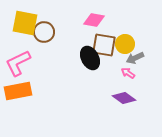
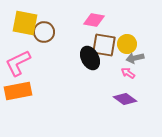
yellow circle: moved 2 px right
gray arrow: rotated 12 degrees clockwise
purple diamond: moved 1 px right, 1 px down
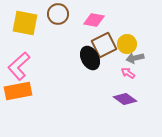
brown circle: moved 14 px right, 18 px up
brown square: rotated 35 degrees counterclockwise
pink L-shape: moved 1 px right, 3 px down; rotated 16 degrees counterclockwise
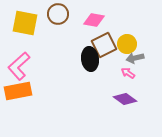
black ellipse: moved 1 px down; rotated 20 degrees clockwise
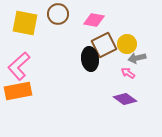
gray arrow: moved 2 px right
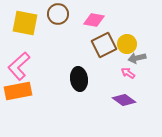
black ellipse: moved 11 px left, 20 px down
purple diamond: moved 1 px left, 1 px down
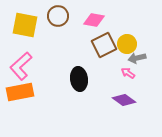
brown circle: moved 2 px down
yellow square: moved 2 px down
pink L-shape: moved 2 px right
orange rectangle: moved 2 px right, 1 px down
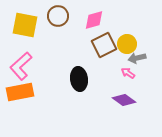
pink diamond: rotated 25 degrees counterclockwise
